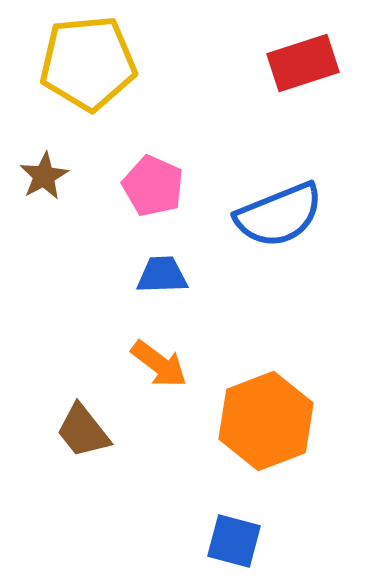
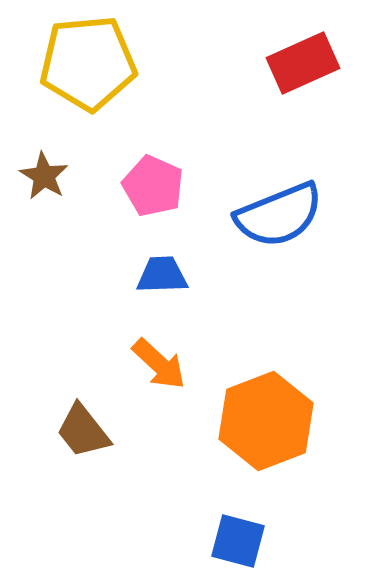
red rectangle: rotated 6 degrees counterclockwise
brown star: rotated 12 degrees counterclockwise
orange arrow: rotated 6 degrees clockwise
blue square: moved 4 px right
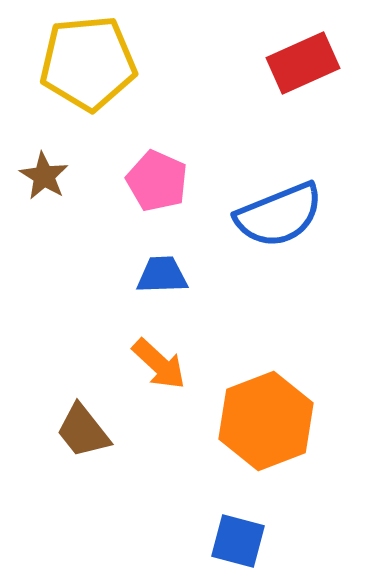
pink pentagon: moved 4 px right, 5 px up
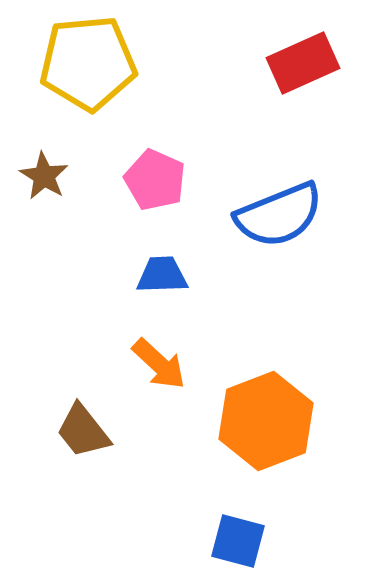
pink pentagon: moved 2 px left, 1 px up
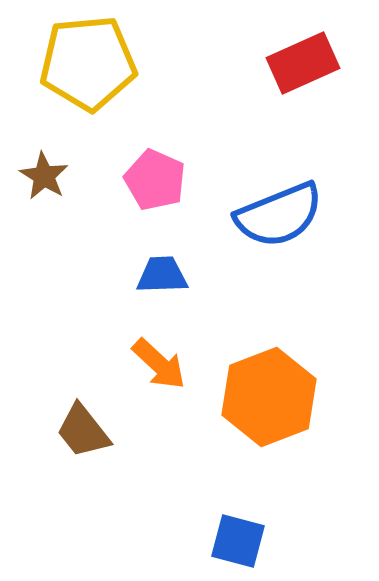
orange hexagon: moved 3 px right, 24 px up
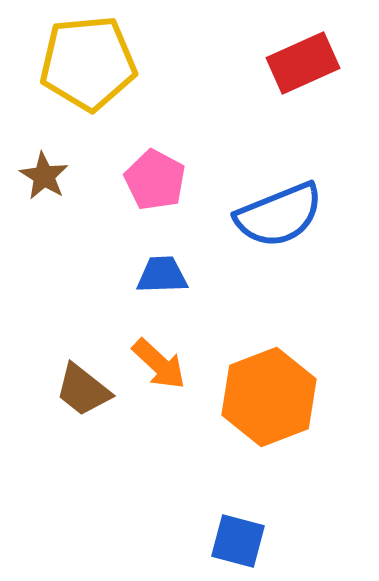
pink pentagon: rotated 4 degrees clockwise
brown trapezoid: moved 41 px up; rotated 14 degrees counterclockwise
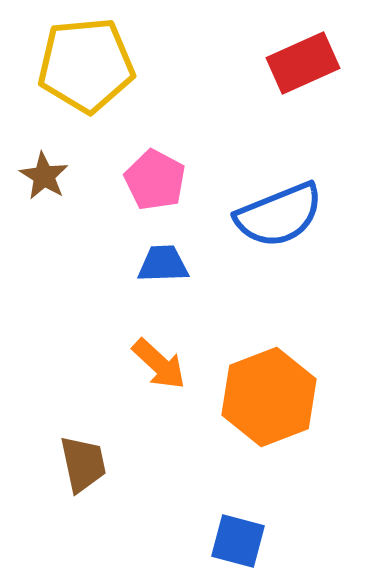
yellow pentagon: moved 2 px left, 2 px down
blue trapezoid: moved 1 px right, 11 px up
brown trapezoid: moved 74 px down; rotated 140 degrees counterclockwise
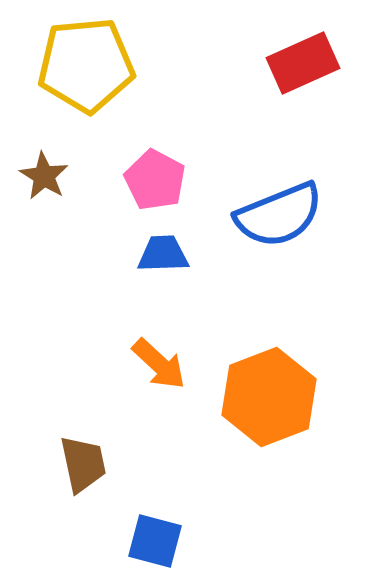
blue trapezoid: moved 10 px up
blue square: moved 83 px left
